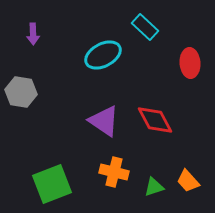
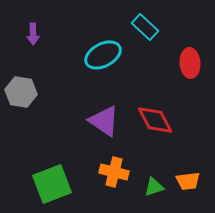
orange trapezoid: rotated 55 degrees counterclockwise
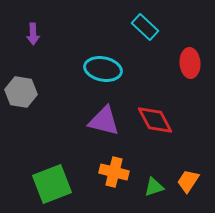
cyan ellipse: moved 14 px down; rotated 39 degrees clockwise
purple triangle: rotated 20 degrees counterclockwise
orange trapezoid: rotated 130 degrees clockwise
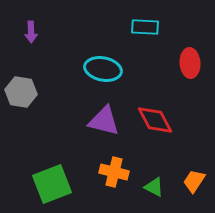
cyan rectangle: rotated 40 degrees counterclockwise
purple arrow: moved 2 px left, 2 px up
orange trapezoid: moved 6 px right
green triangle: rotated 45 degrees clockwise
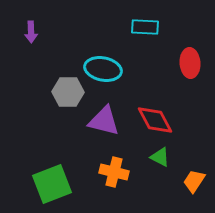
gray hexagon: moved 47 px right; rotated 8 degrees counterclockwise
green triangle: moved 6 px right, 30 px up
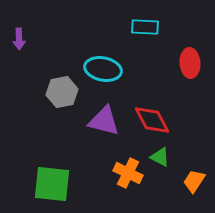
purple arrow: moved 12 px left, 7 px down
gray hexagon: moved 6 px left; rotated 12 degrees counterclockwise
red diamond: moved 3 px left
orange cross: moved 14 px right, 1 px down; rotated 12 degrees clockwise
green square: rotated 27 degrees clockwise
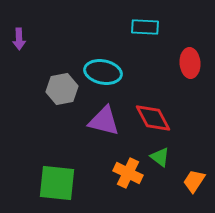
cyan ellipse: moved 3 px down
gray hexagon: moved 3 px up
red diamond: moved 1 px right, 2 px up
green triangle: rotated 10 degrees clockwise
green square: moved 5 px right, 1 px up
